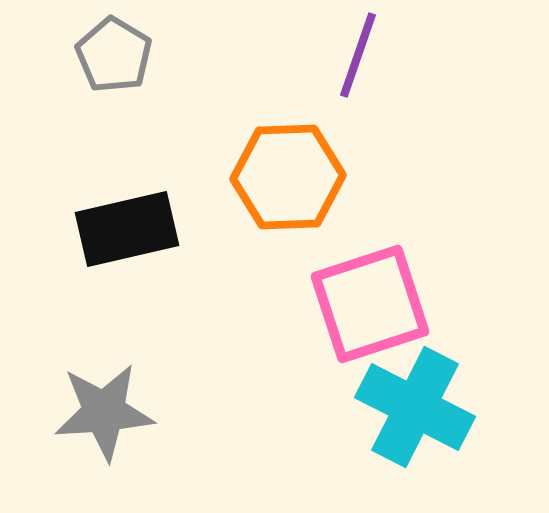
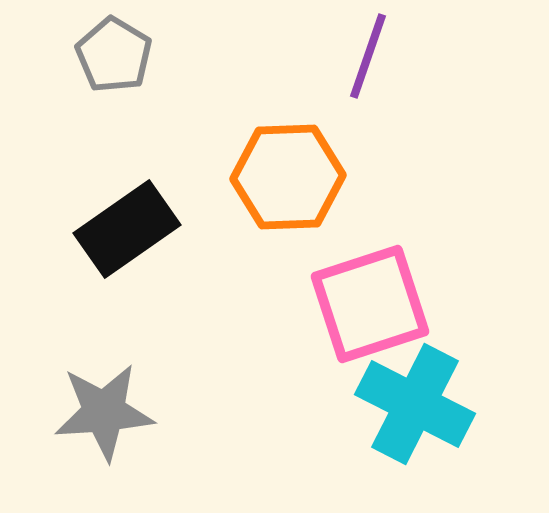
purple line: moved 10 px right, 1 px down
black rectangle: rotated 22 degrees counterclockwise
cyan cross: moved 3 px up
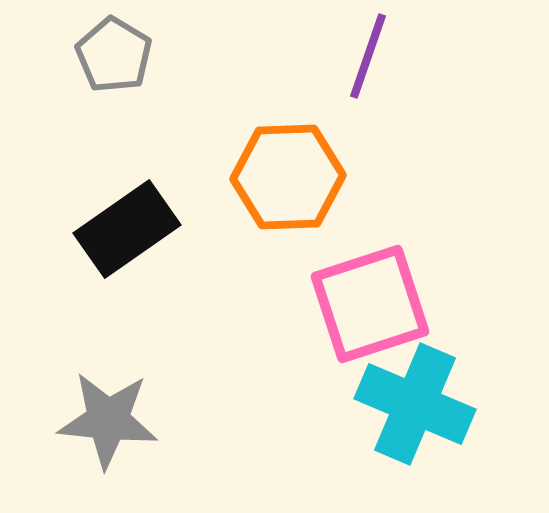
cyan cross: rotated 4 degrees counterclockwise
gray star: moved 4 px right, 8 px down; rotated 10 degrees clockwise
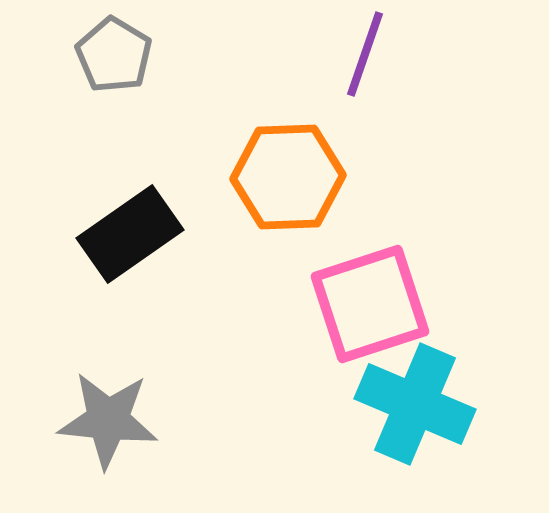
purple line: moved 3 px left, 2 px up
black rectangle: moved 3 px right, 5 px down
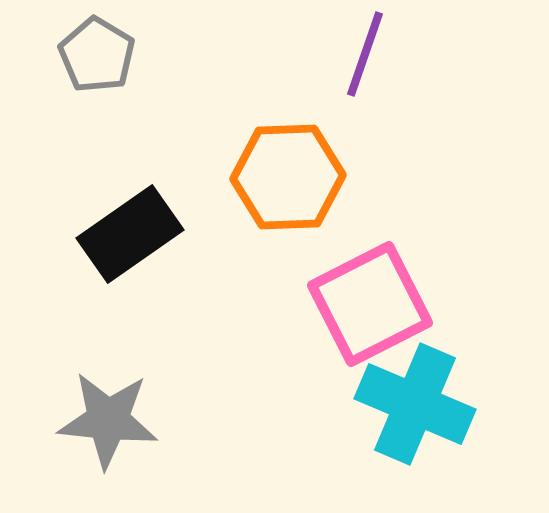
gray pentagon: moved 17 px left
pink square: rotated 9 degrees counterclockwise
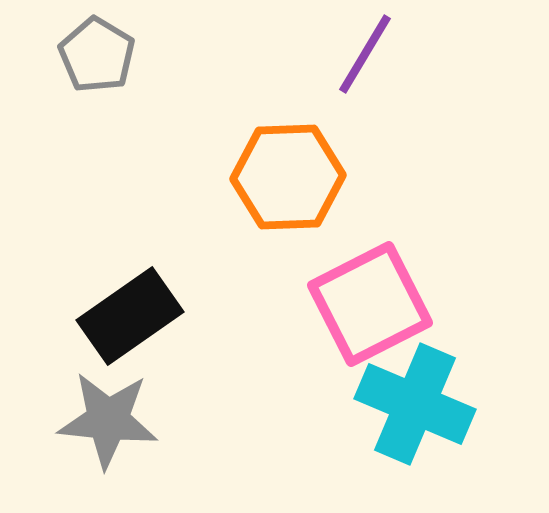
purple line: rotated 12 degrees clockwise
black rectangle: moved 82 px down
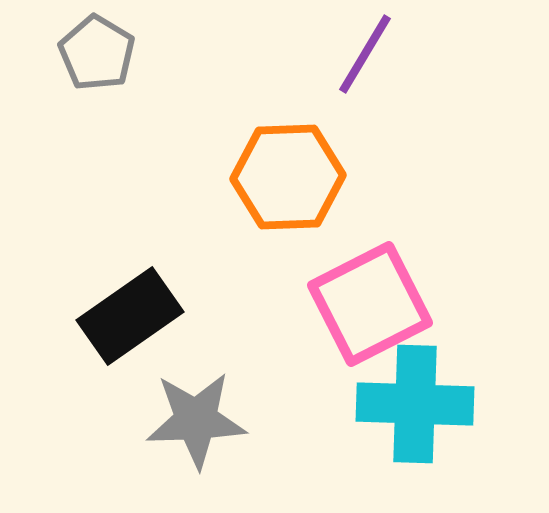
gray pentagon: moved 2 px up
cyan cross: rotated 21 degrees counterclockwise
gray star: moved 88 px right; rotated 8 degrees counterclockwise
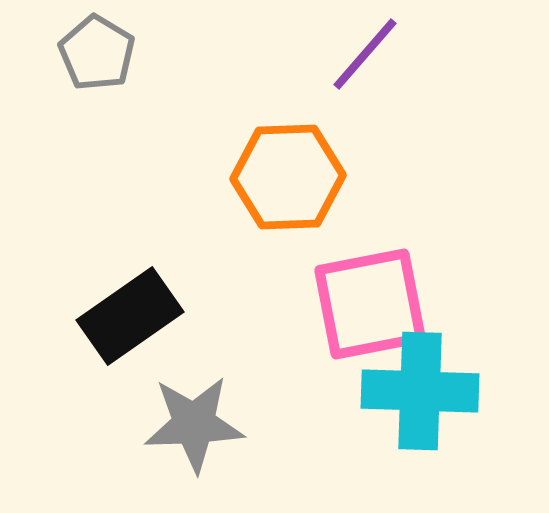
purple line: rotated 10 degrees clockwise
pink square: rotated 16 degrees clockwise
cyan cross: moved 5 px right, 13 px up
gray star: moved 2 px left, 4 px down
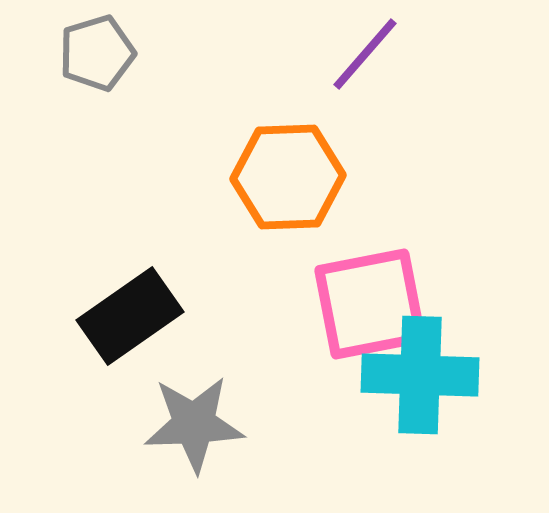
gray pentagon: rotated 24 degrees clockwise
cyan cross: moved 16 px up
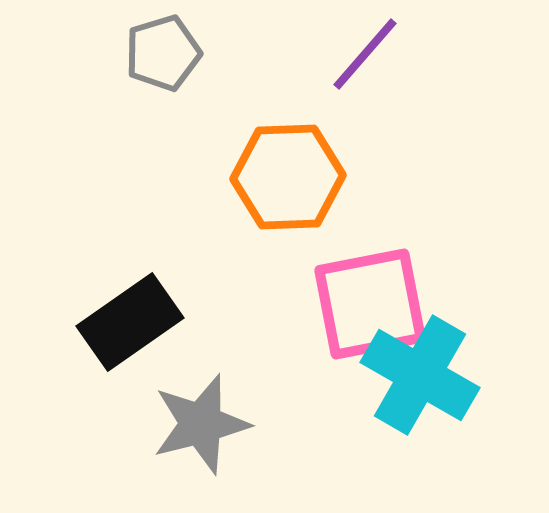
gray pentagon: moved 66 px right
black rectangle: moved 6 px down
cyan cross: rotated 28 degrees clockwise
gray star: moved 7 px right; rotated 12 degrees counterclockwise
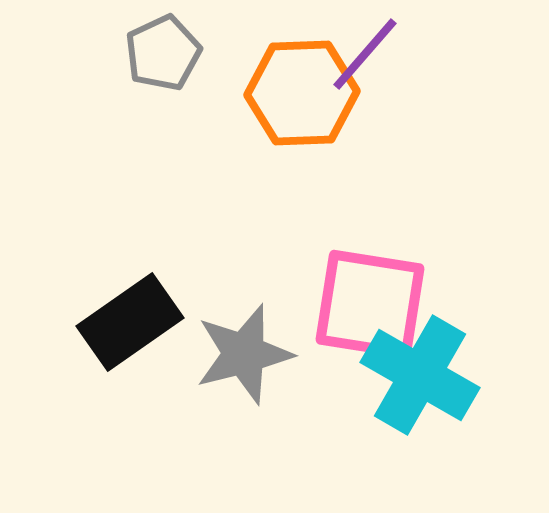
gray pentagon: rotated 8 degrees counterclockwise
orange hexagon: moved 14 px right, 84 px up
pink square: rotated 20 degrees clockwise
gray star: moved 43 px right, 70 px up
